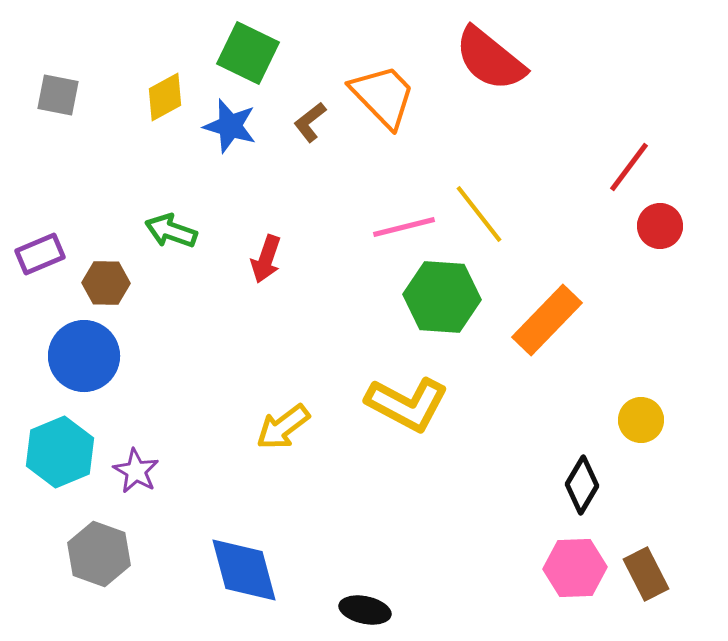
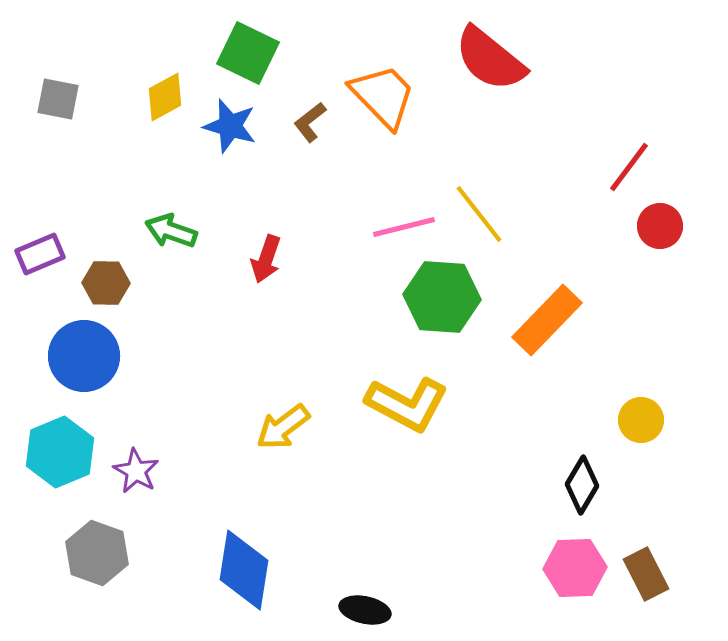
gray square: moved 4 px down
gray hexagon: moved 2 px left, 1 px up
blue diamond: rotated 24 degrees clockwise
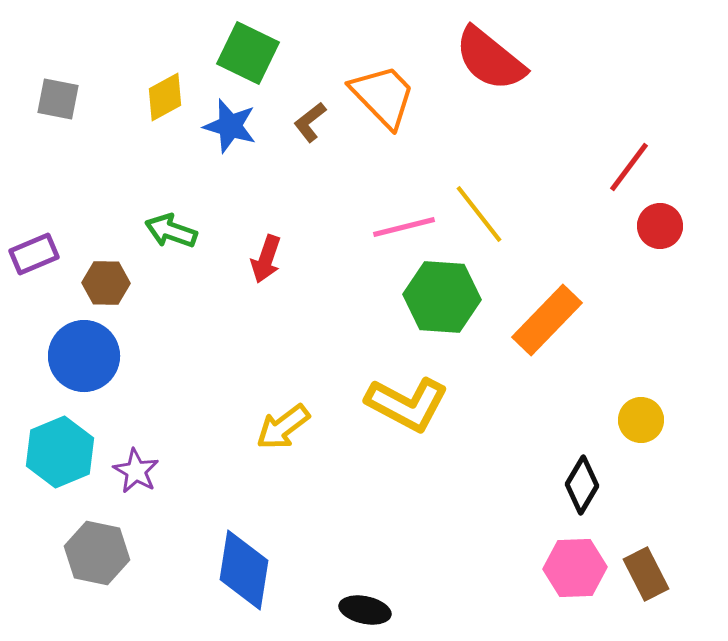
purple rectangle: moved 6 px left
gray hexagon: rotated 8 degrees counterclockwise
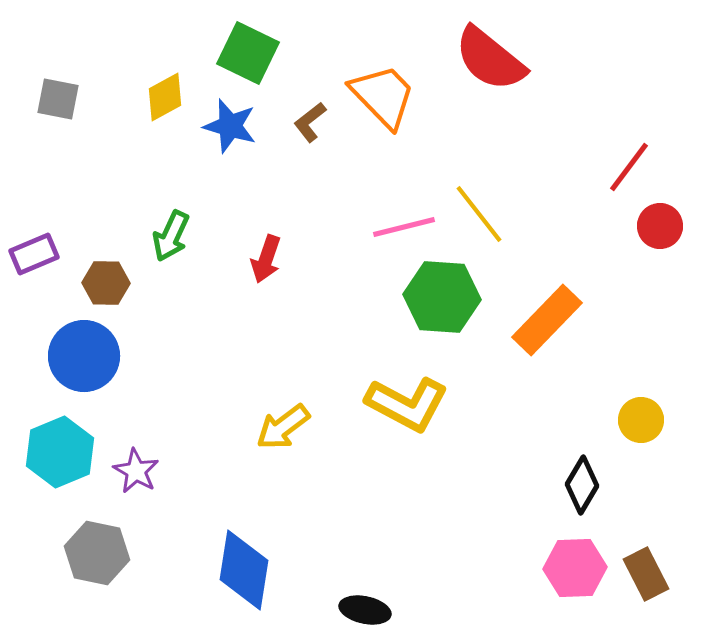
green arrow: moved 5 px down; rotated 84 degrees counterclockwise
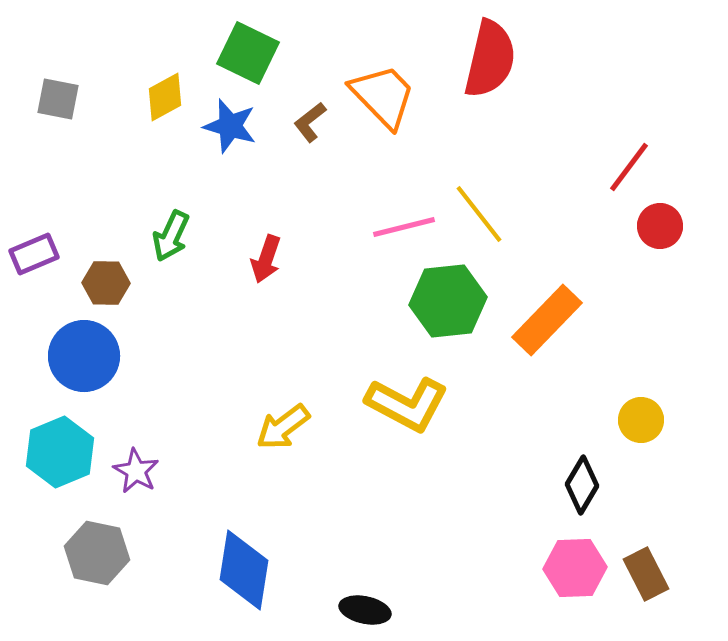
red semicircle: rotated 116 degrees counterclockwise
green hexagon: moved 6 px right, 4 px down; rotated 10 degrees counterclockwise
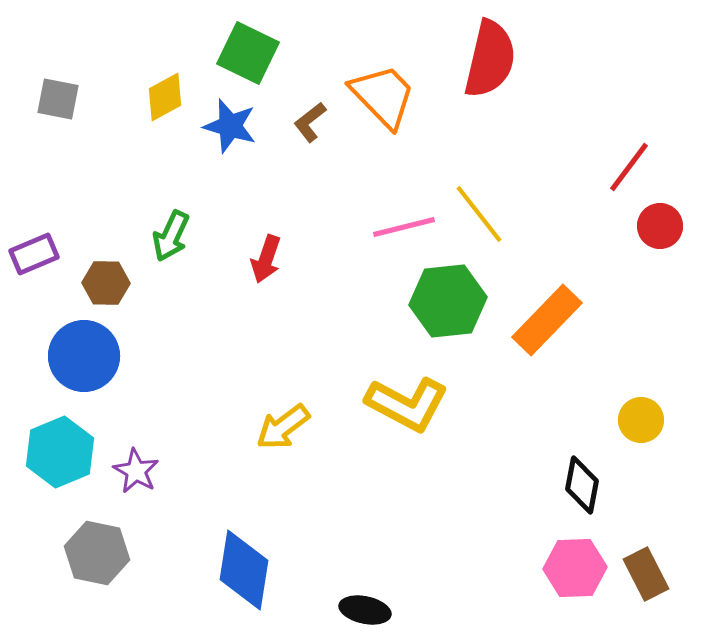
black diamond: rotated 20 degrees counterclockwise
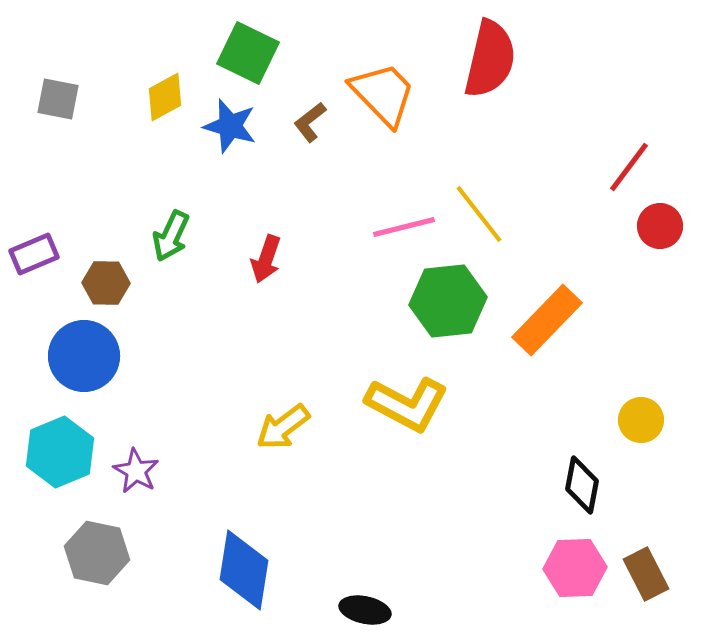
orange trapezoid: moved 2 px up
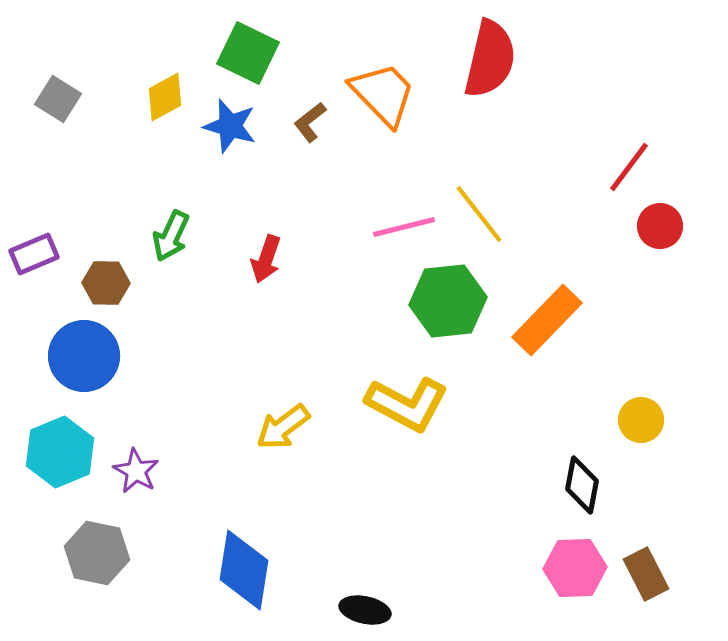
gray square: rotated 21 degrees clockwise
